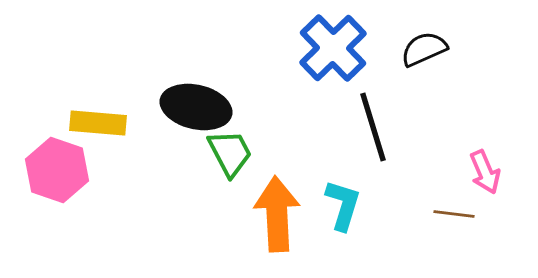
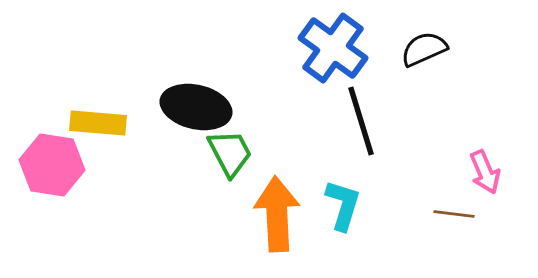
blue cross: rotated 10 degrees counterclockwise
black line: moved 12 px left, 6 px up
pink hexagon: moved 5 px left, 5 px up; rotated 10 degrees counterclockwise
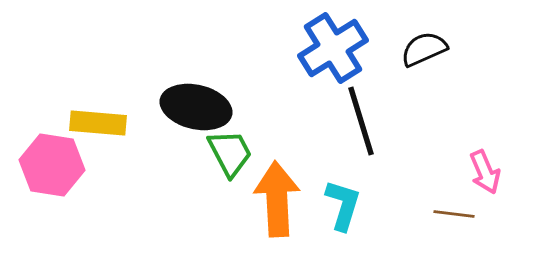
blue cross: rotated 22 degrees clockwise
orange arrow: moved 15 px up
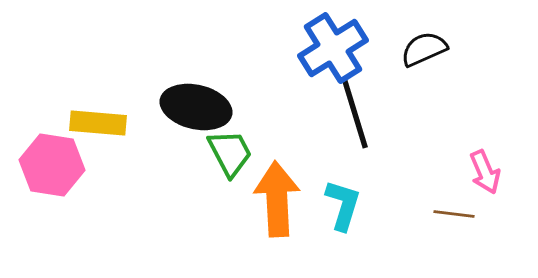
black line: moved 6 px left, 7 px up
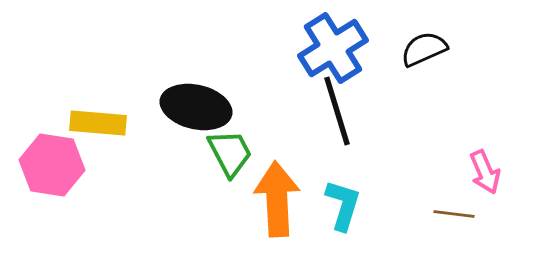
black line: moved 18 px left, 3 px up
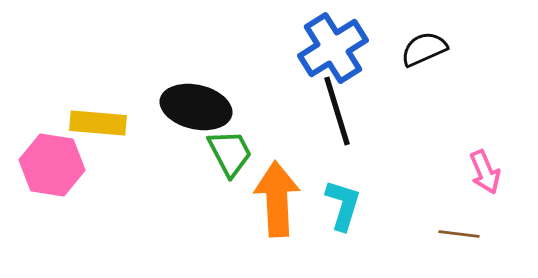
brown line: moved 5 px right, 20 px down
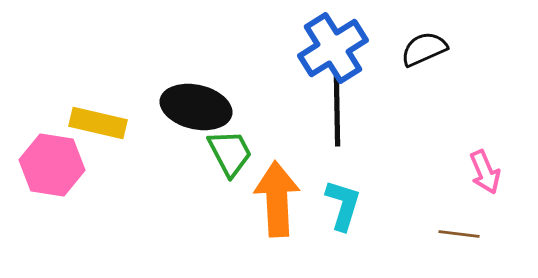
black line: rotated 16 degrees clockwise
yellow rectangle: rotated 8 degrees clockwise
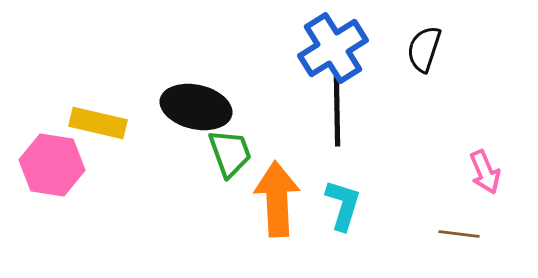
black semicircle: rotated 48 degrees counterclockwise
green trapezoid: rotated 8 degrees clockwise
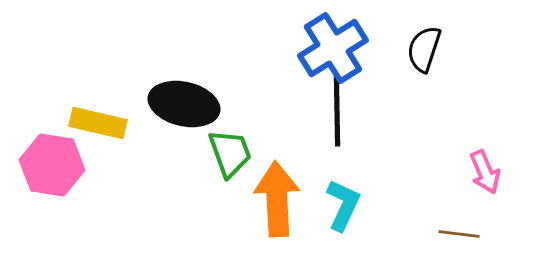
black ellipse: moved 12 px left, 3 px up
cyan L-shape: rotated 8 degrees clockwise
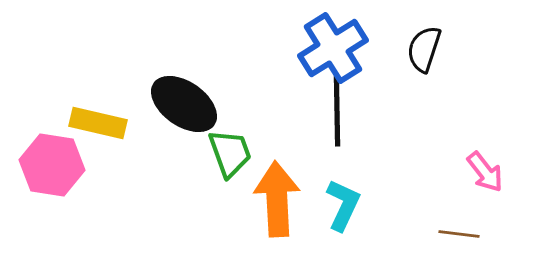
black ellipse: rotated 22 degrees clockwise
pink arrow: rotated 15 degrees counterclockwise
